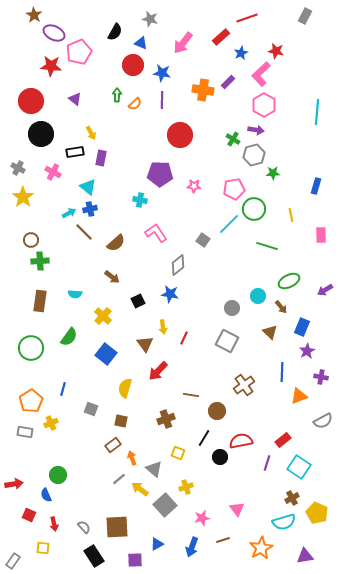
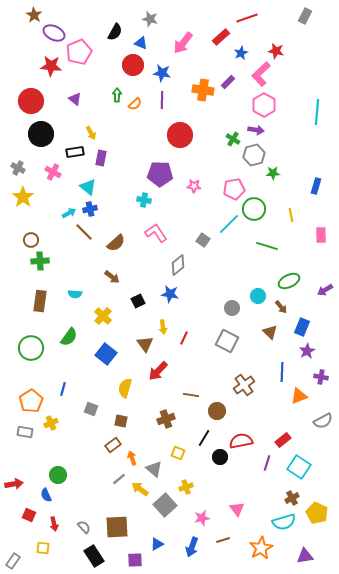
cyan cross at (140, 200): moved 4 px right
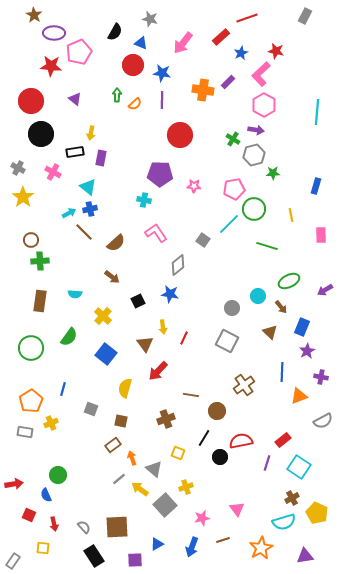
purple ellipse at (54, 33): rotated 25 degrees counterclockwise
yellow arrow at (91, 133): rotated 40 degrees clockwise
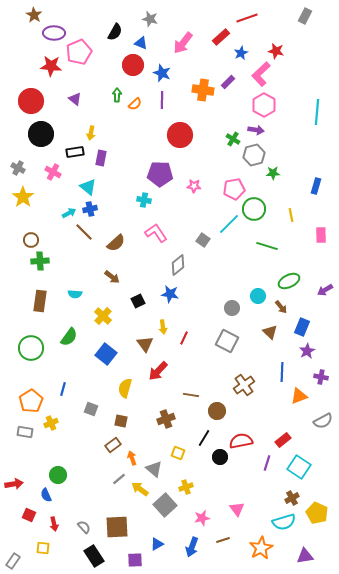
blue star at (162, 73): rotated 12 degrees clockwise
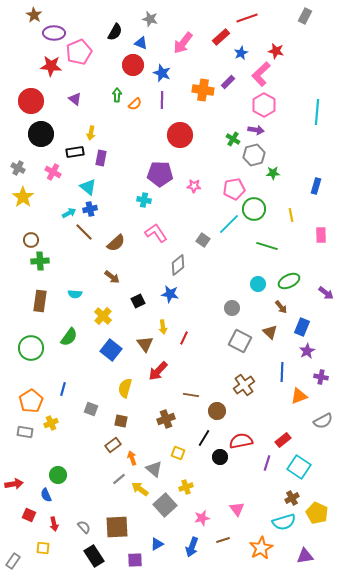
purple arrow at (325, 290): moved 1 px right, 3 px down; rotated 112 degrees counterclockwise
cyan circle at (258, 296): moved 12 px up
gray square at (227, 341): moved 13 px right
blue square at (106, 354): moved 5 px right, 4 px up
